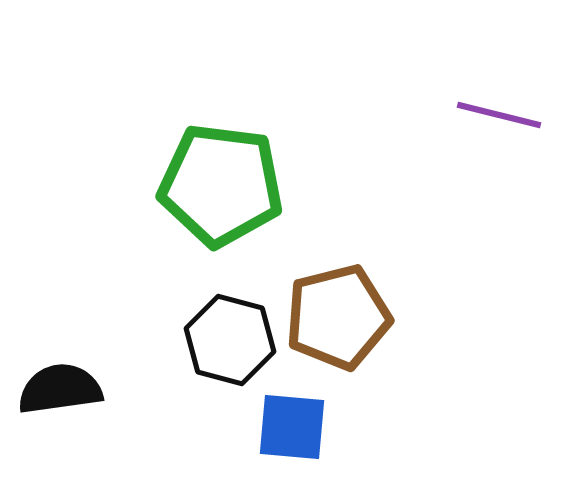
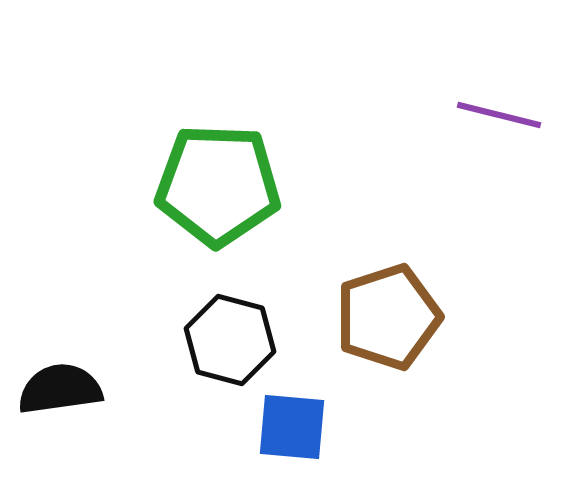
green pentagon: moved 3 px left; rotated 5 degrees counterclockwise
brown pentagon: moved 50 px right; rotated 4 degrees counterclockwise
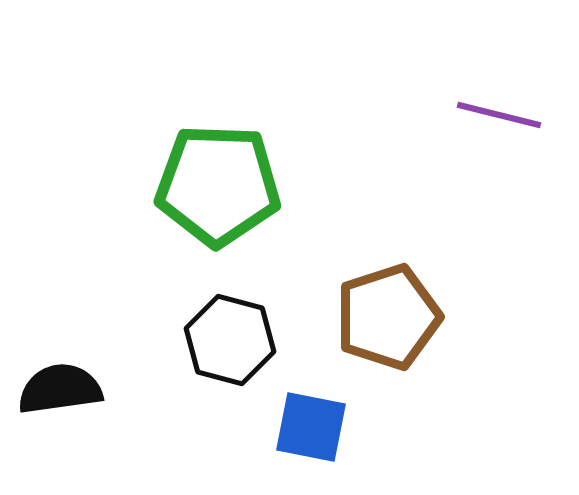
blue square: moved 19 px right; rotated 6 degrees clockwise
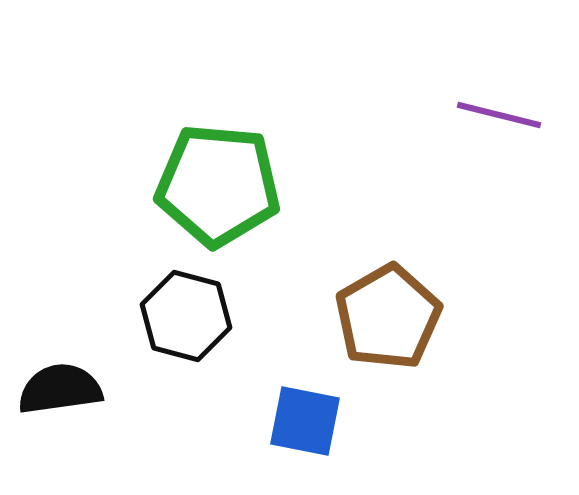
green pentagon: rotated 3 degrees clockwise
brown pentagon: rotated 12 degrees counterclockwise
black hexagon: moved 44 px left, 24 px up
blue square: moved 6 px left, 6 px up
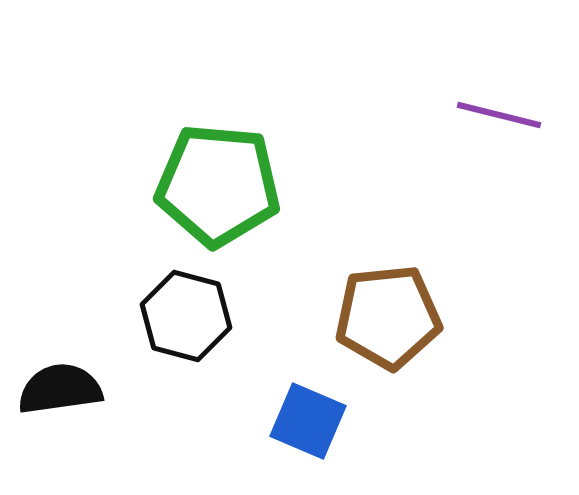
brown pentagon: rotated 24 degrees clockwise
blue square: moved 3 px right; rotated 12 degrees clockwise
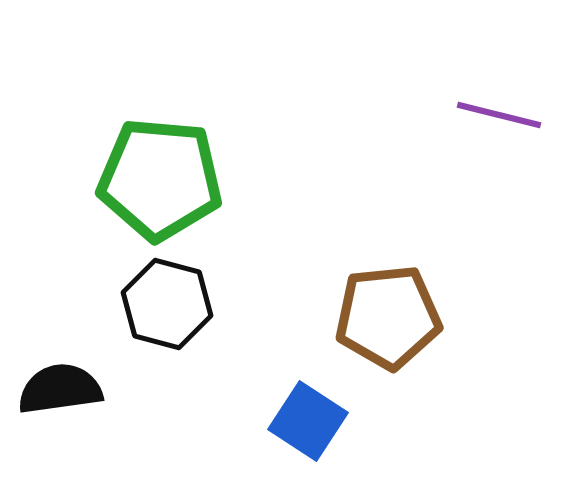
green pentagon: moved 58 px left, 6 px up
black hexagon: moved 19 px left, 12 px up
blue square: rotated 10 degrees clockwise
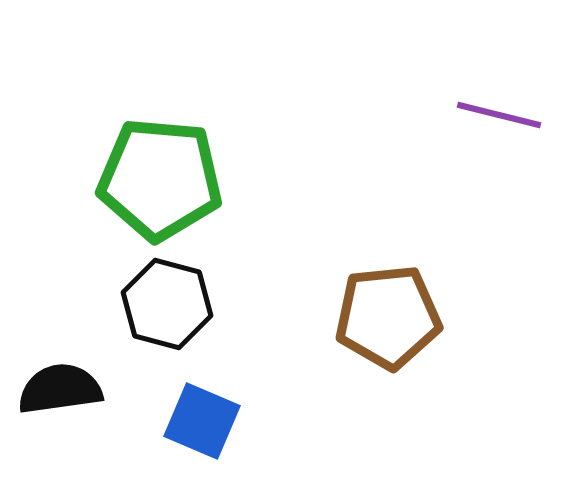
blue square: moved 106 px left; rotated 10 degrees counterclockwise
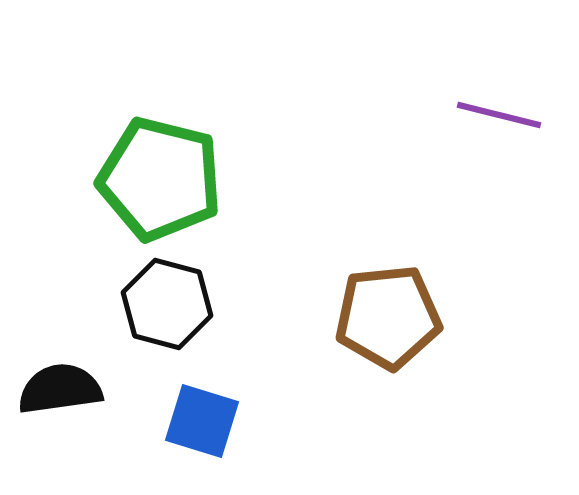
green pentagon: rotated 9 degrees clockwise
blue square: rotated 6 degrees counterclockwise
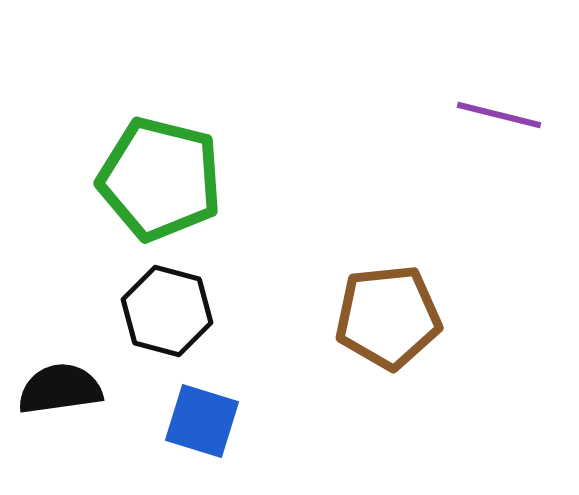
black hexagon: moved 7 px down
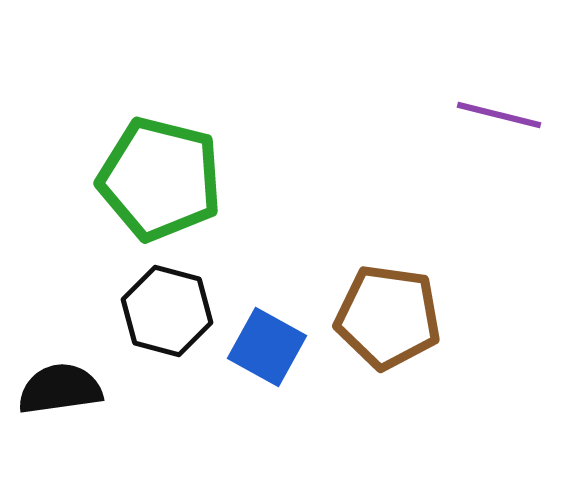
brown pentagon: rotated 14 degrees clockwise
blue square: moved 65 px right, 74 px up; rotated 12 degrees clockwise
